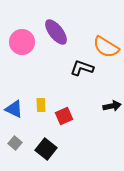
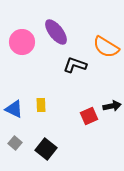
black L-shape: moved 7 px left, 3 px up
red square: moved 25 px right
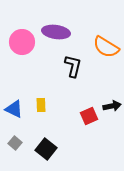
purple ellipse: rotated 44 degrees counterclockwise
black L-shape: moved 2 px left, 1 px down; rotated 85 degrees clockwise
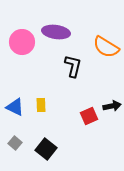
blue triangle: moved 1 px right, 2 px up
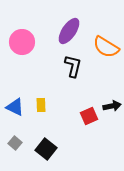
purple ellipse: moved 13 px right, 1 px up; rotated 64 degrees counterclockwise
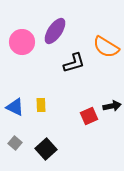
purple ellipse: moved 14 px left
black L-shape: moved 1 px right, 3 px up; rotated 60 degrees clockwise
black square: rotated 10 degrees clockwise
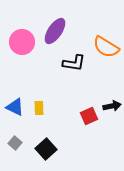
black L-shape: rotated 25 degrees clockwise
yellow rectangle: moved 2 px left, 3 px down
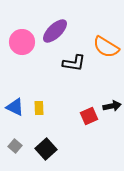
purple ellipse: rotated 12 degrees clockwise
gray square: moved 3 px down
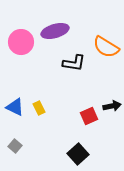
purple ellipse: rotated 28 degrees clockwise
pink circle: moved 1 px left
yellow rectangle: rotated 24 degrees counterclockwise
black square: moved 32 px right, 5 px down
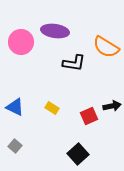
purple ellipse: rotated 24 degrees clockwise
yellow rectangle: moved 13 px right; rotated 32 degrees counterclockwise
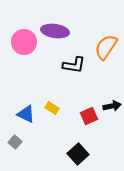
pink circle: moved 3 px right
orange semicircle: rotated 92 degrees clockwise
black L-shape: moved 2 px down
blue triangle: moved 11 px right, 7 px down
gray square: moved 4 px up
